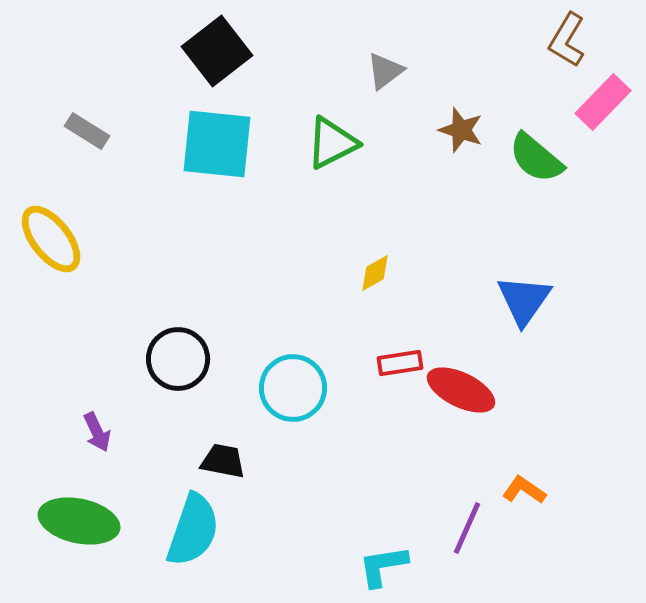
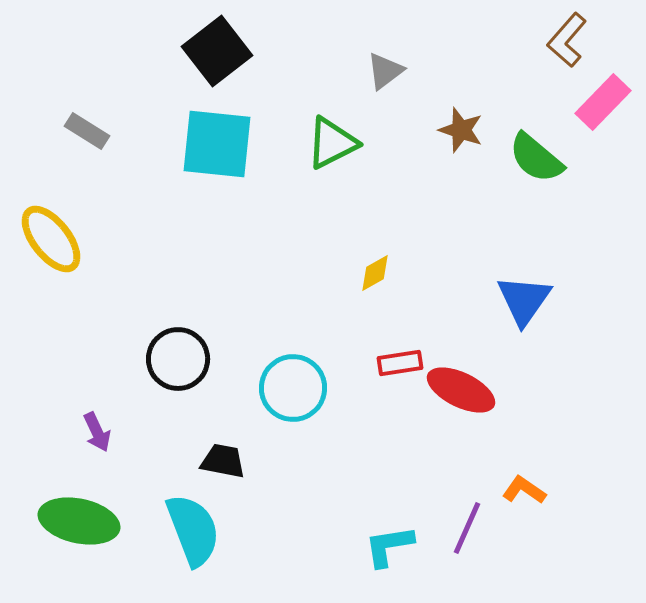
brown L-shape: rotated 10 degrees clockwise
cyan semicircle: rotated 40 degrees counterclockwise
cyan L-shape: moved 6 px right, 20 px up
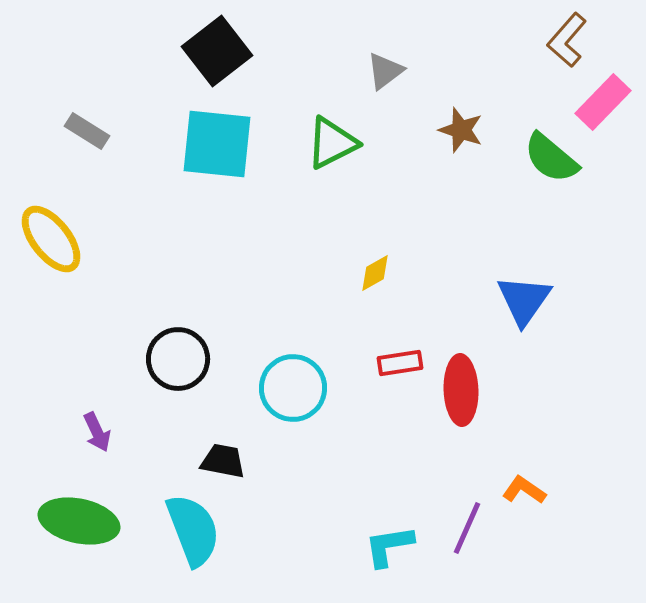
green semicircle: moved 15 px right
red ellipse: rotated 62 degrees clockwise
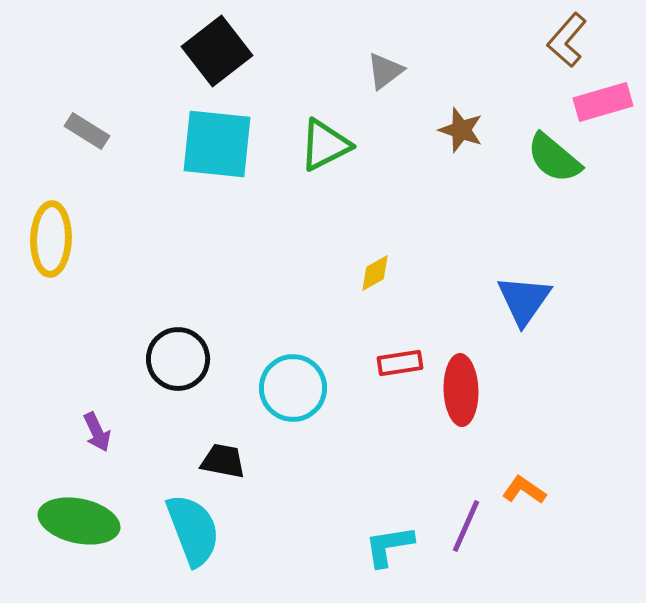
pink rectangle: rotated 30 degrees clockwise
green triangle: moved 7 px left, 2 px down
green semicircle: moved 3 px right
yellow ellipse: rotated 40 degrees clockwise
purple line: moved 1 px left, 2 px up
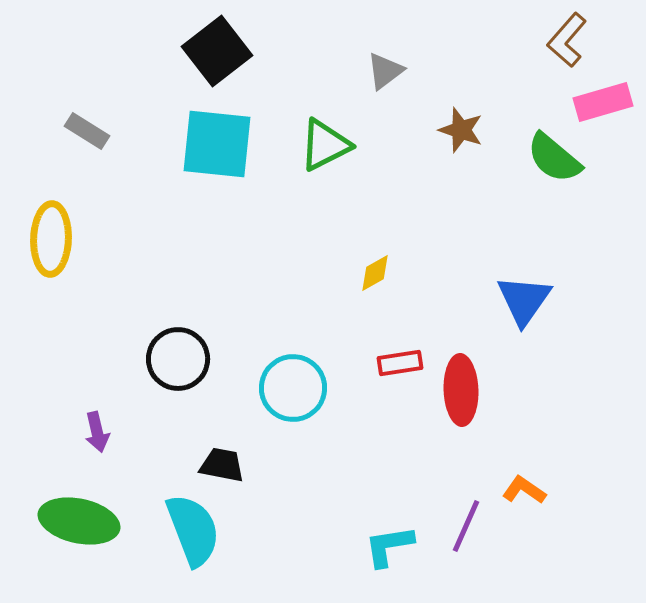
purple arrow: rotated 12 degrees clockwise
black trapezoid: moved 1 px left, 4 px down
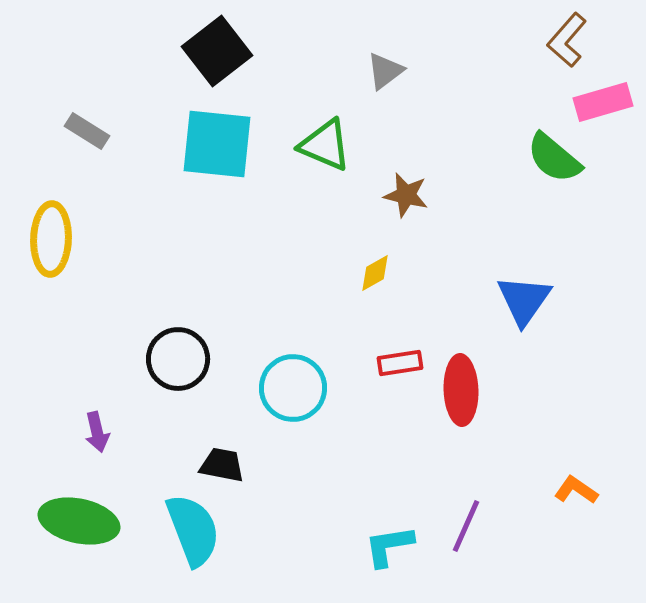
brown star: moved 55 px left, 65 px down; rotated 6 degrees counterclockwise
green triangle: rotated 50 degrees clockwise
orange L-shape: moved 52 px right
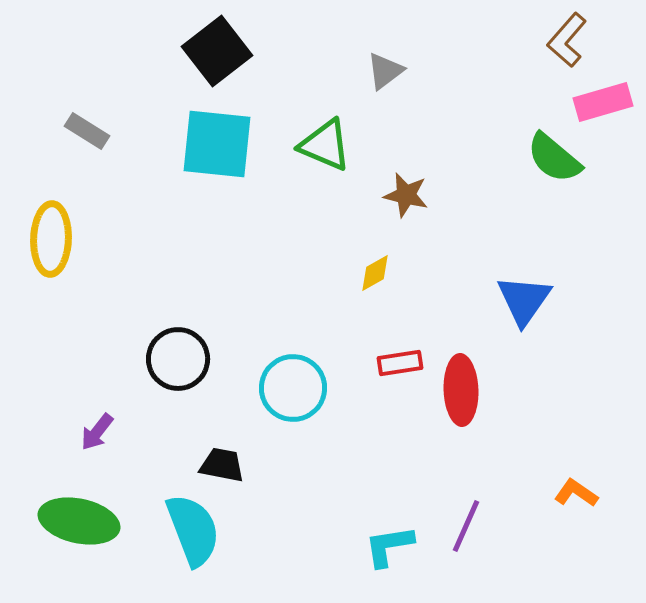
purple arrow: rotated 51 degrees clockwise
orange L-shape: moved 3 px down
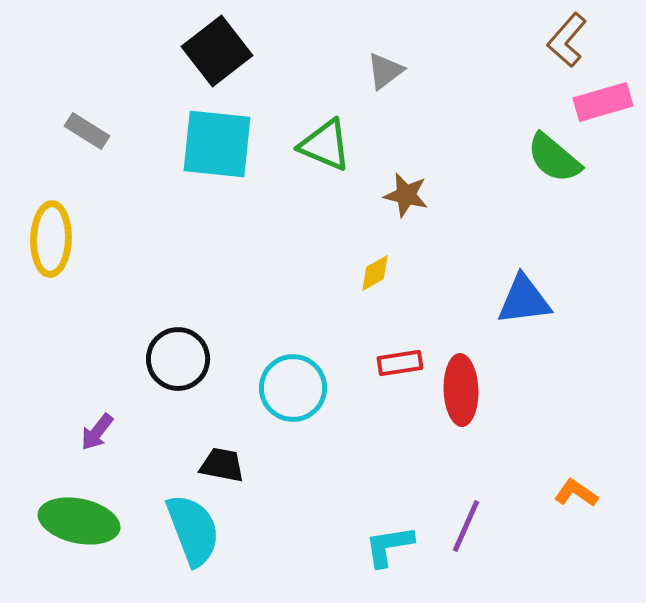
blue triangle: rotated 48 degrees clockwise
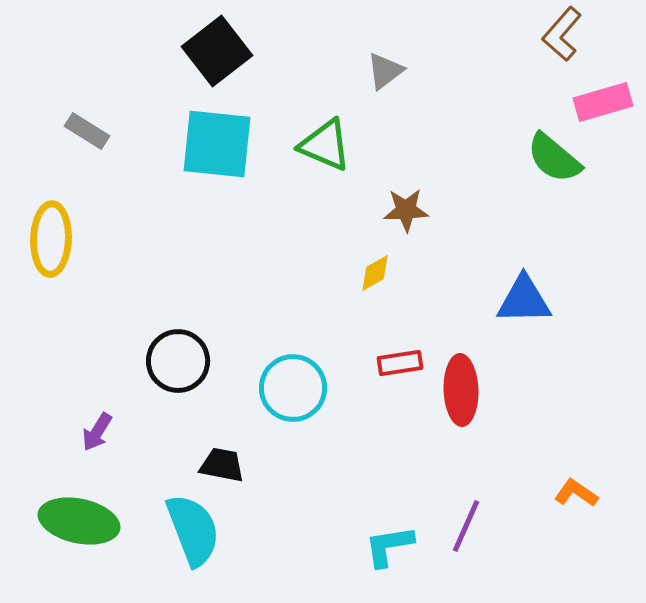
brown L-shape: moved 5 px left, 6 px up
brown star: moved 15 px down; rotated 15 degrees counterclockwise
blue triangle: rotated 6 degrees clockwise
black circle: moved 2 px down
purple arrow: rotated 6 degrees counterclockwise
